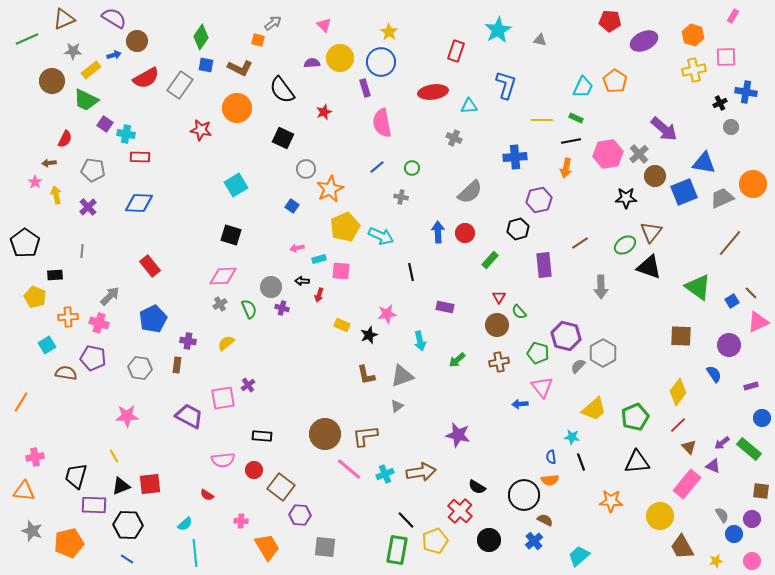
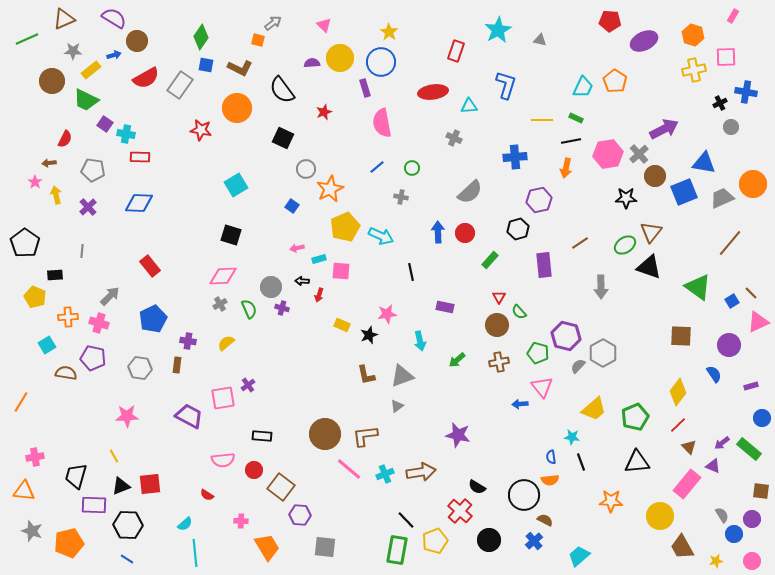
purple arrow at (664, 129): rotated 68 degrees counterclockwise
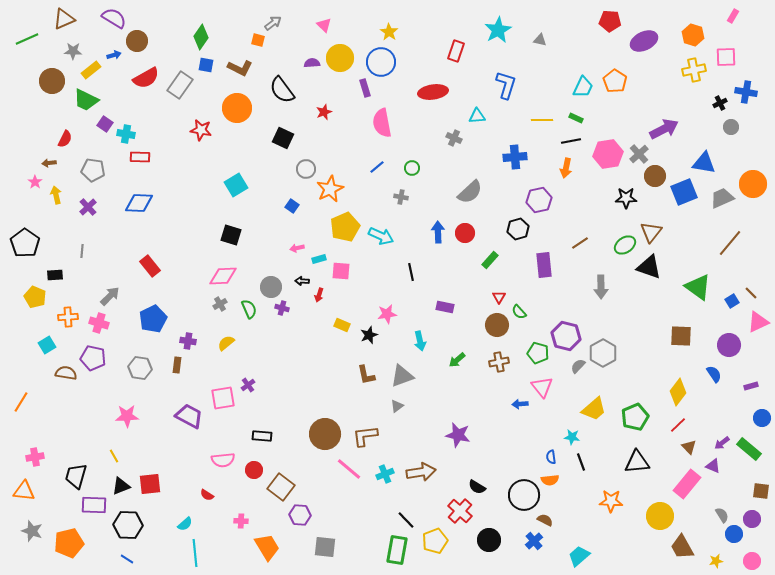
cyan triangle at (469, 106): moved 8 px right, 10 px down
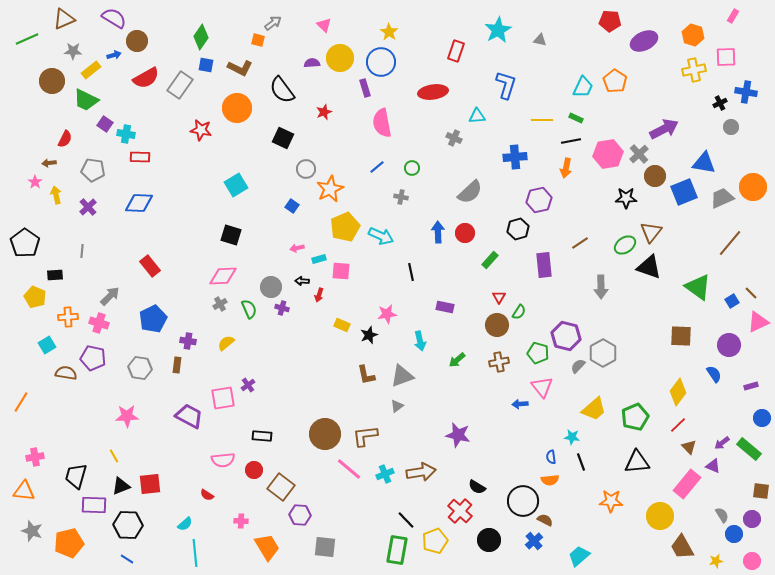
orange circle at (753, 184): moved 3 px down
green semicircle at (519, 312): rotated 105 degrees counterclockwise
black circle at (524, 495): moved 1 px left, 6 px down
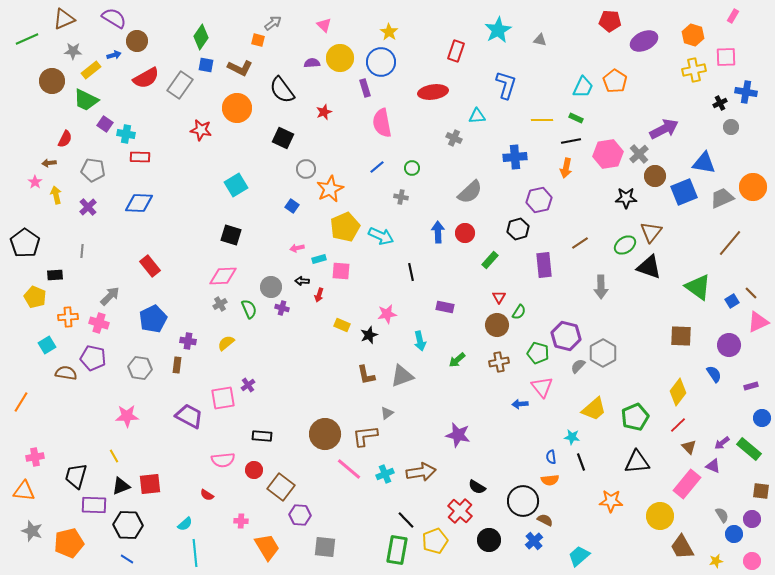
gray triangle at (397, 406): moved 10 px left, 7 px down
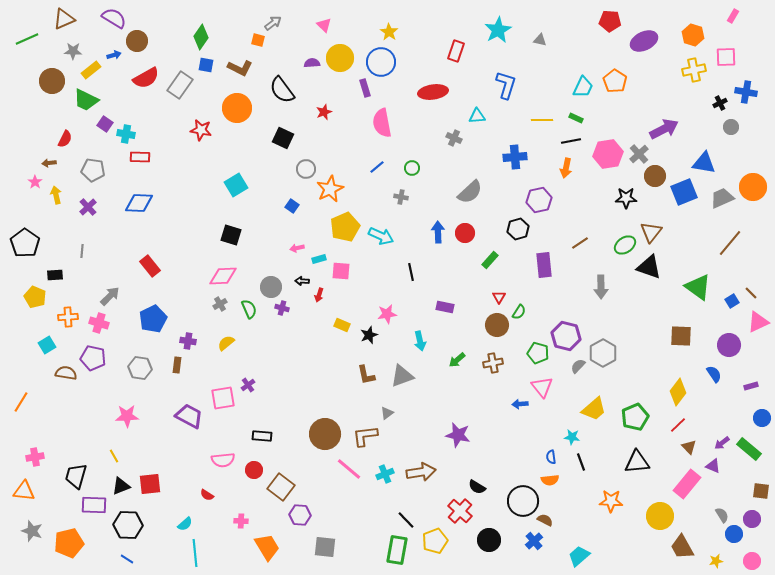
brown cross at (499, 362): moved 6 px left, 1 px down
